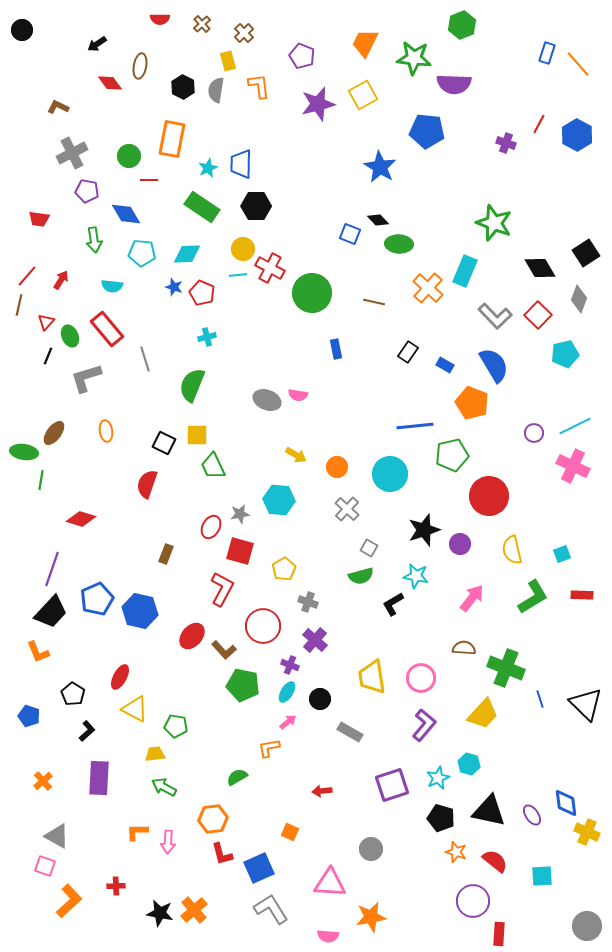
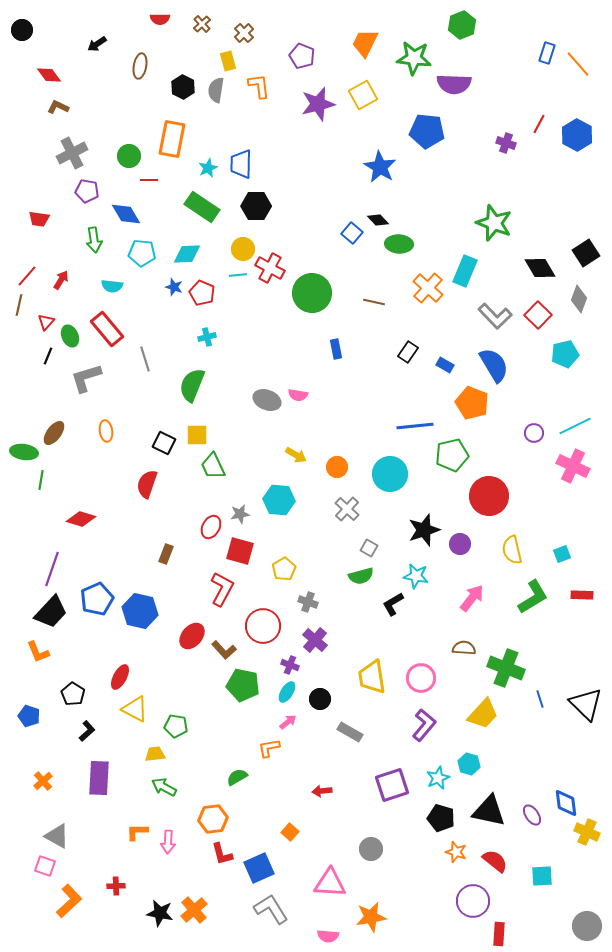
red diamond at (110, 83): moved 61 px left, 8 px up
blue square at (350, 234): moved 2 px right, 1 px up; rotated 20 degrees clockwise
orange square at (290, 832): rotated 18 degrees clockwise
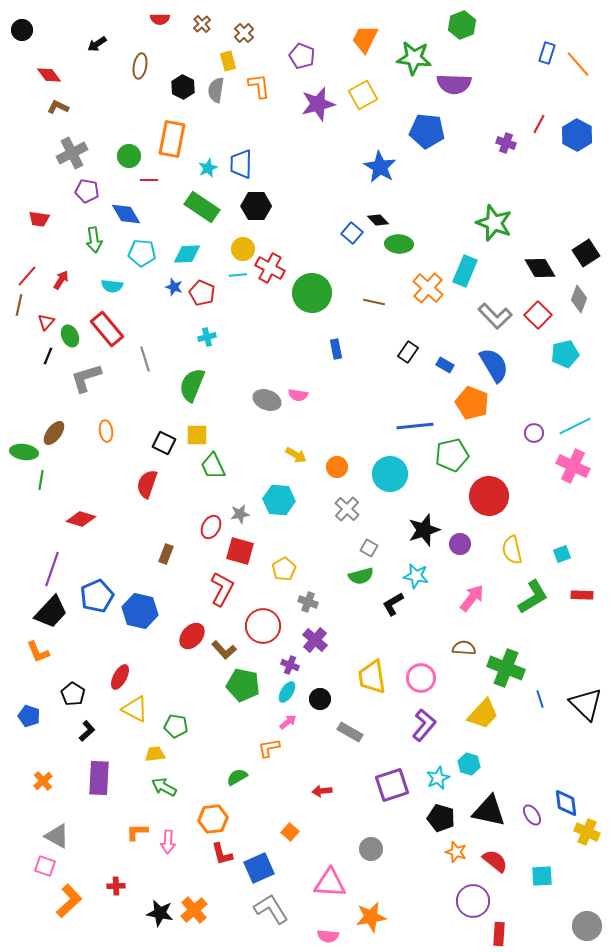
orange trapezoid at (365, 43): moved 4 px up
blue pentagon at (97, 599): moved 3 px up
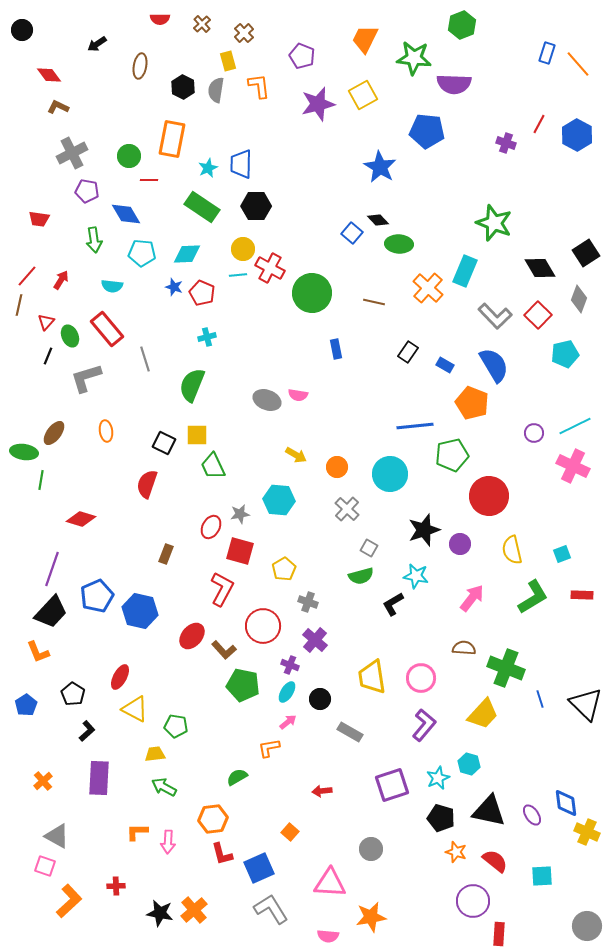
blue pentagon at (29, 716): moved 3 px left, 11 px up; rotated 20 degrees clockwise
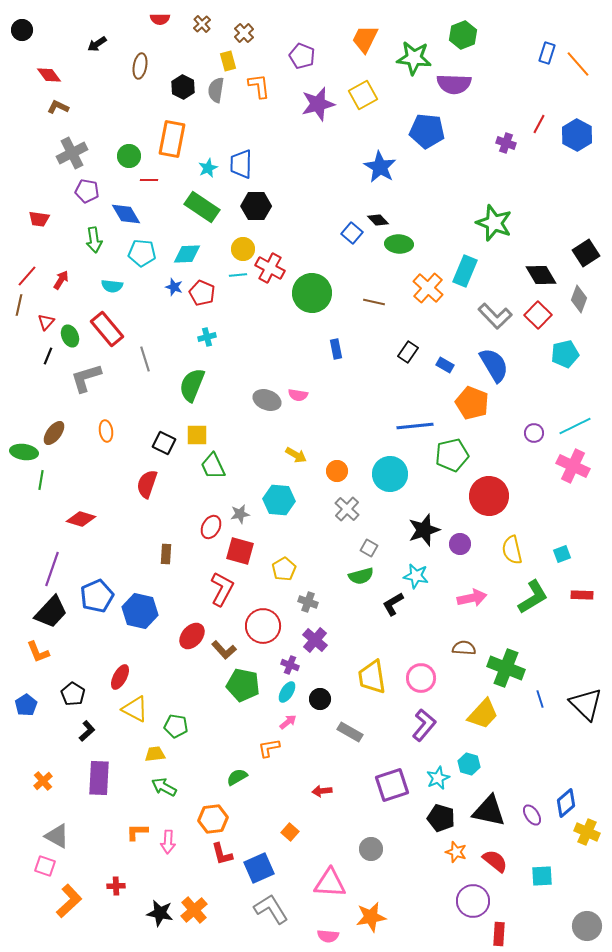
green hexagon at (462, 25): moved 1 px right, 10 px down
black diamond at (540, 268): moved 1 px right, 7 px down
orange circle at (337, 467): moved 4 px down
brown rectangle at (166, 554): rotated 18 degrees counterclockwise
pink arrow at (472, 598): rotated 40 degrees clockwise
blue diamond at (566, 803): rotated 56 degrees clockwise
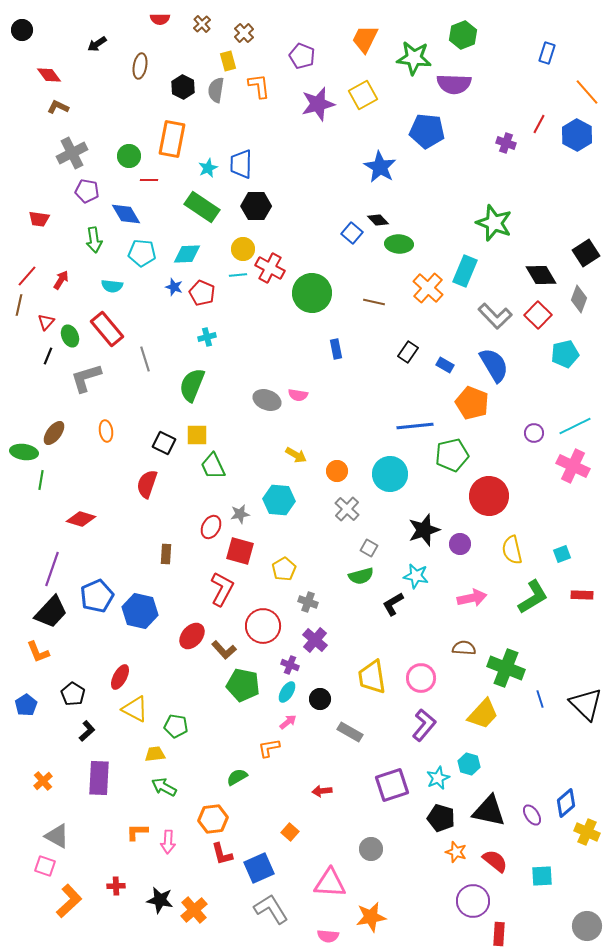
orange line at (578, 64): moved 9 px right, 28 px down
black star at (160, 913): moved 13 px up
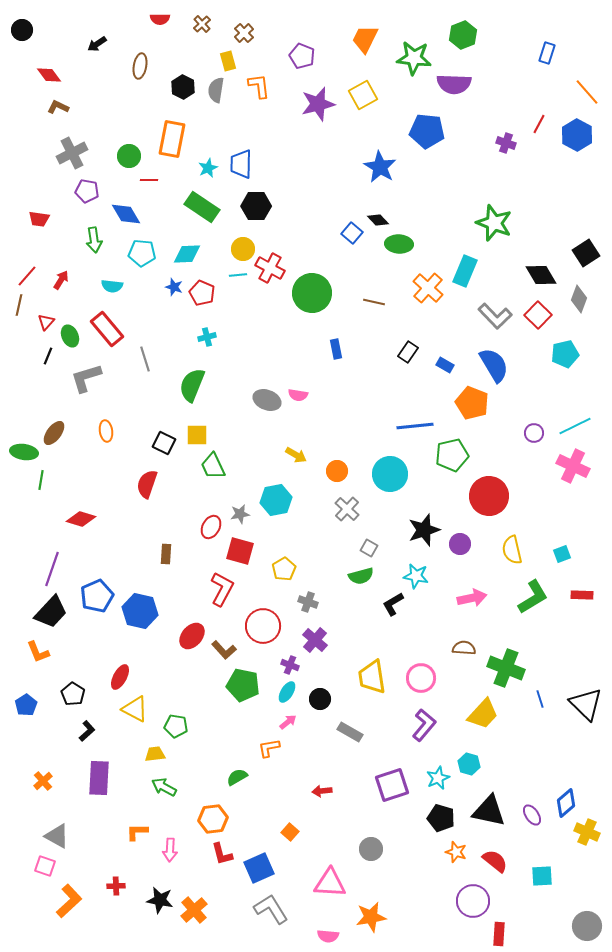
cyan hexagon at (279, 500): moved 3 px left; rotated 16 degrees counterclockwise
pink arrow at (168, 842): moved 2 px right, 8 px down
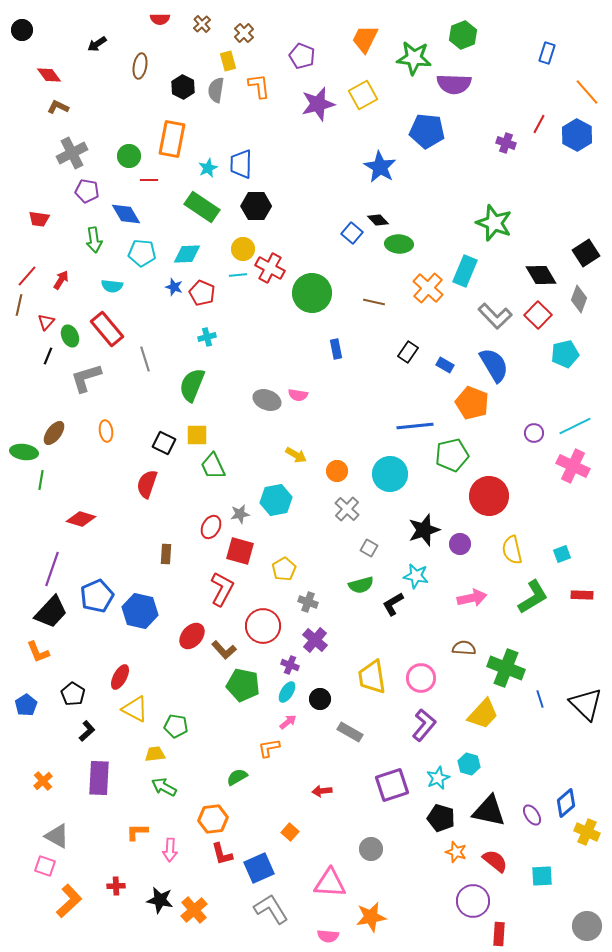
green semicircle at (361, 576): moved 9 px down
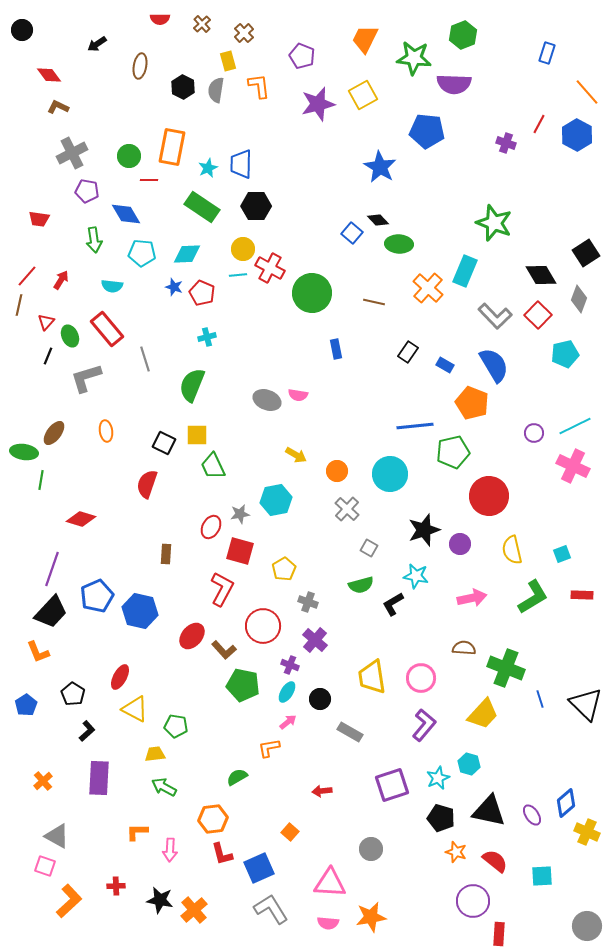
orange rectangle at (172, 139): moved 8 px down
green pentagon at (452, 455): moved 1 px right, 3 px up
pink semicircle at (328, 936): moved 13 px up
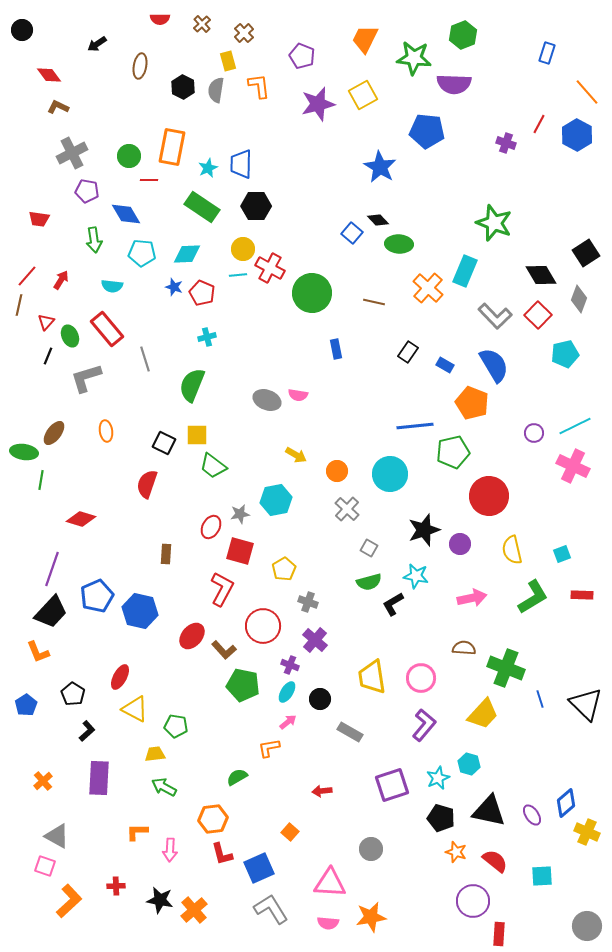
green trapezoid at (213, 466): rotated 28 degrees counterclockwise
green semicircle at (361, 585): moved 8 px right, 3 px up
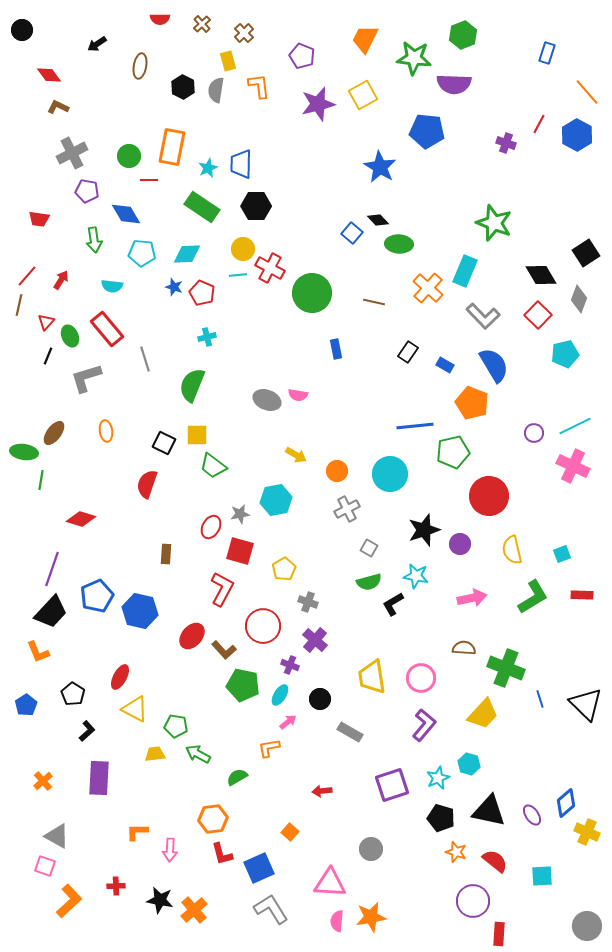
gray L-shape at (495, 316): moved 12 px left
gray cross at (347, 509): rotated 20 degrees clockwise
cyan ellipse at (287, 692): moved 7 px left, 3 px down
green arrow at (164, 787): moved 34 px right, 33 px up
pink semicircle at (328, 923): moved 9 px right, 2 px up; rotated 90 degrees clockwise
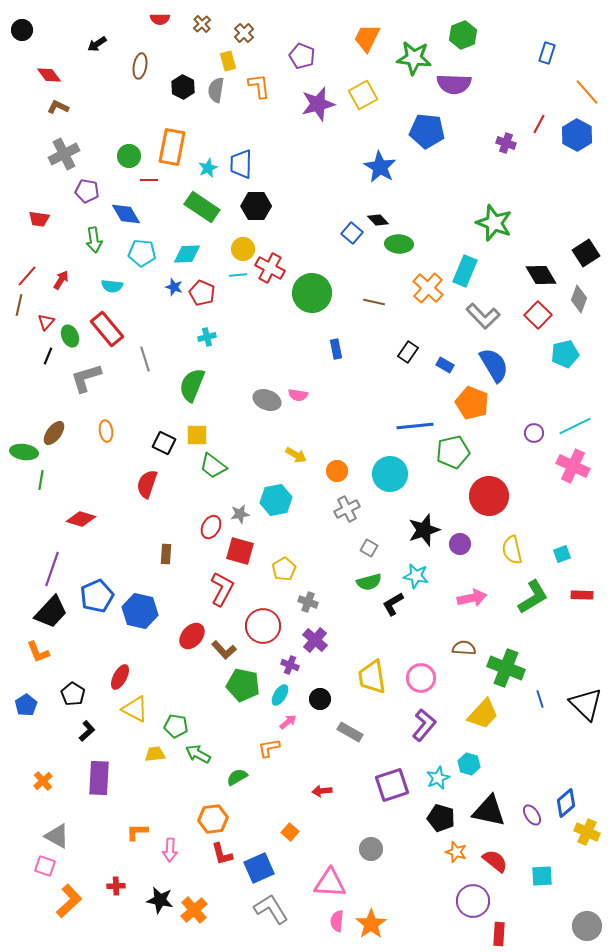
orange trapezoid at (365, 39): moved 2 px right, 1 px up
gray cross at (72, 153): moved 8 px left, 1 px down
orange star at (371, 917): moved 7 px down; rotated 24 degrees counterclockwise
